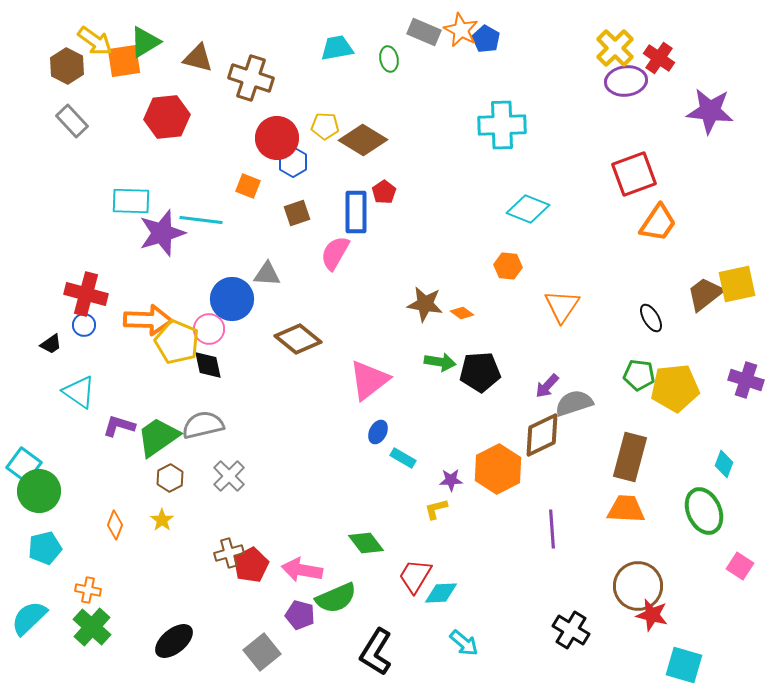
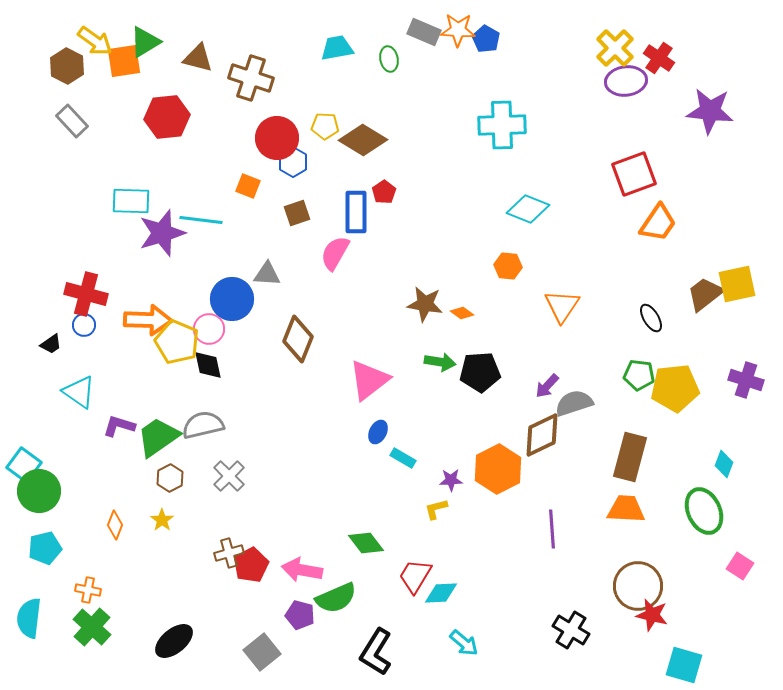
orange star at (461, 30): moved 3 px left; rotated 24 degrees counterclockwise
brown diamond at (298, 339): rotated 72 degrees clockwise
cyan semicircle at (29, 618): rotated 39 degrees counterclockwise
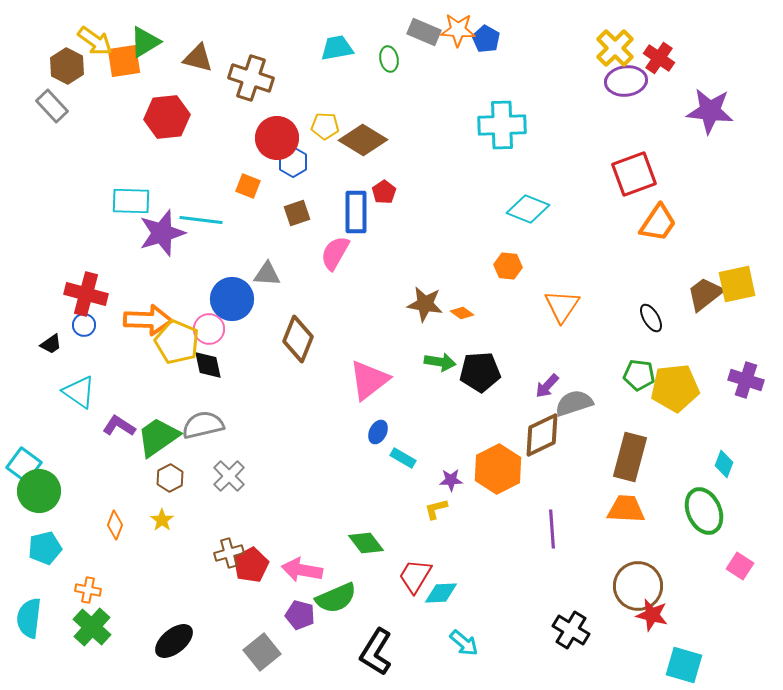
gray rectangle at (72, 121): moved 20 px left, 15 px up
purple L-shape at (119, 426): rotated 16 degrees clockwise
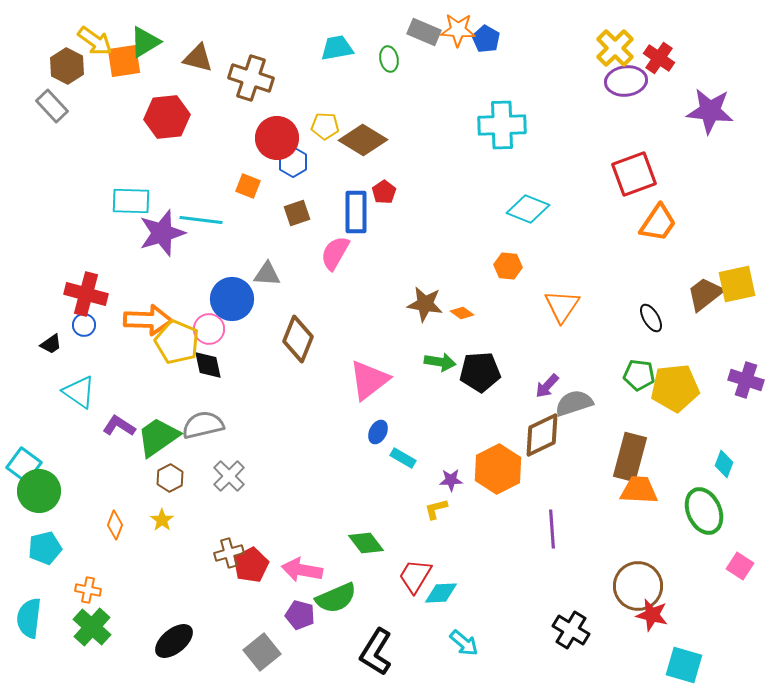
orange trapezoid at (626, 509): moved 13 px right, 19 px up
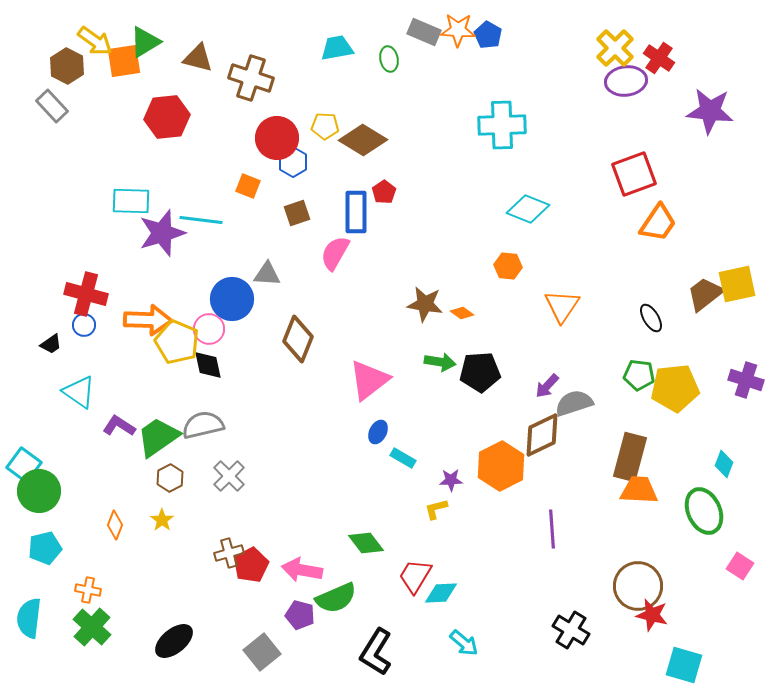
blue pentagon at (486, 39): moved 2 px right, 4 px up
orange hexagon at (498, 469): moved 3 px right, 3 px up
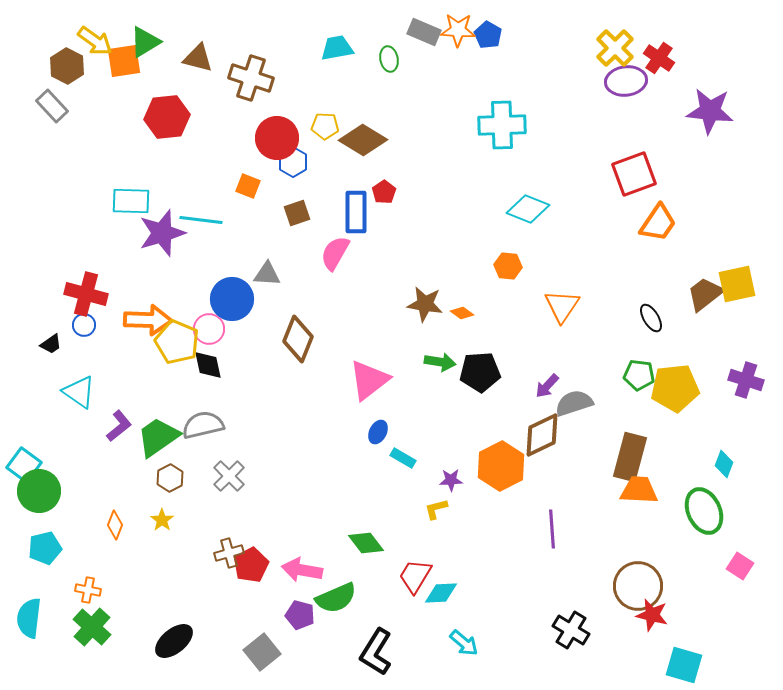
purple L-shape at (119, 426): rotated 108 degrees clockwise
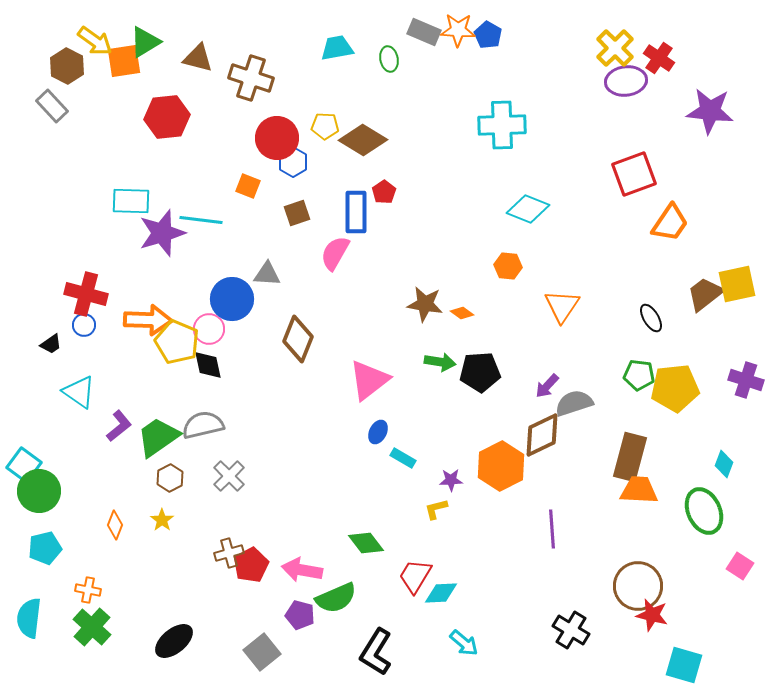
orange trapezoid at (658, 223): moved 12 px right
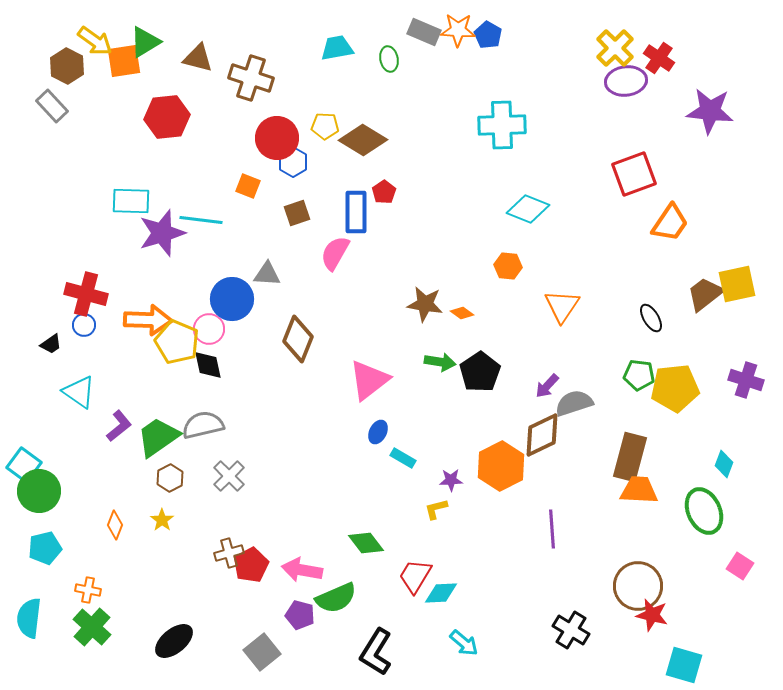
black pentagon at (480, 372): rotated 30 degrees counterclockwise
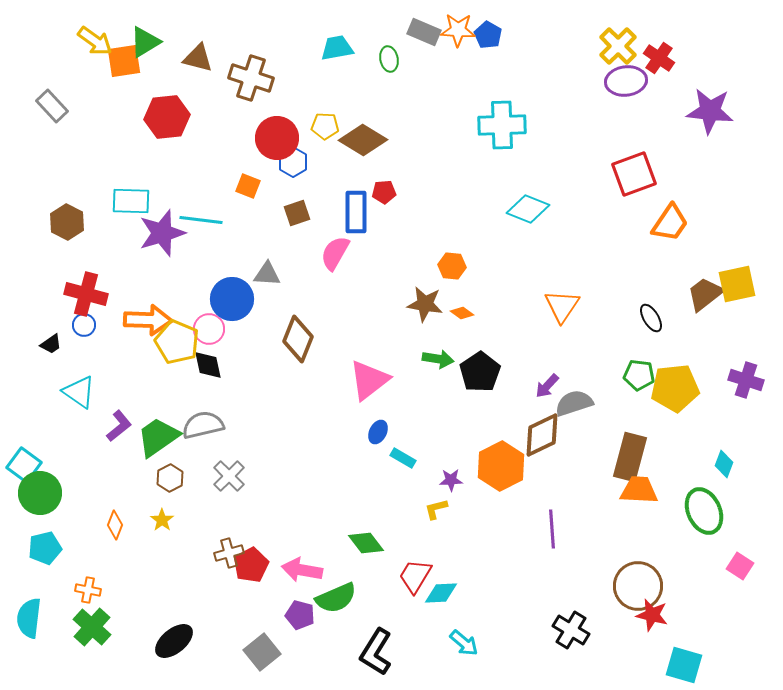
yellow cross at (615, 48): moved 3 px right, 2 px up
brown hexagon at (67, 66): moved 156 px down
red pentagon at (384, 192): rotated 30 degrees clockwise
orange hexagon at (508, 266): moved 56 px left
green arrow at (440, 362): moved 2 px left, 3 px up
green circle at (39, 491): moved 1 px right, 2 px down
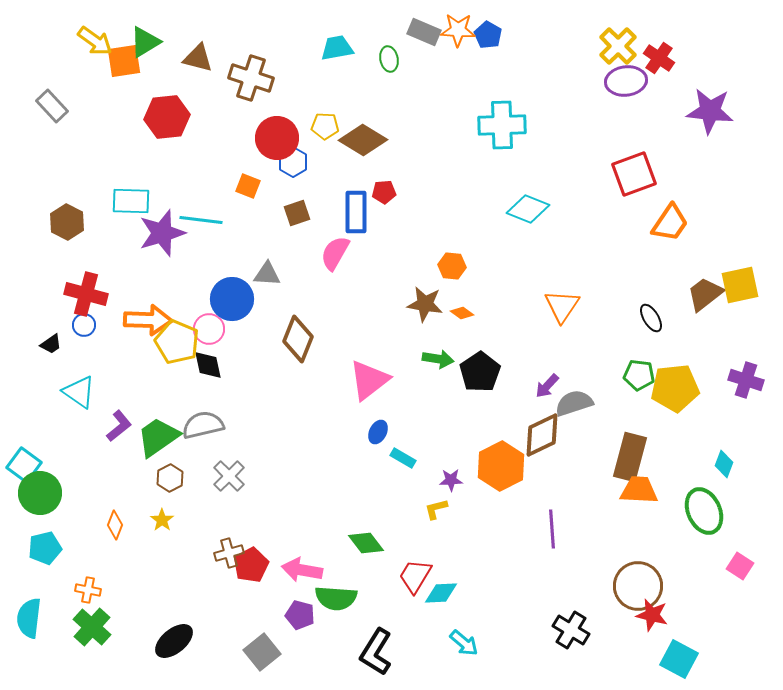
yellow square at (737, 284): moved 3 px right, 1 px down
green semicircle at (336, 598): rotated 27 degrees clockwise
cyan square at (684, 665): moved 5 px left, 6 px up; rotated 12 degrees clockwise
